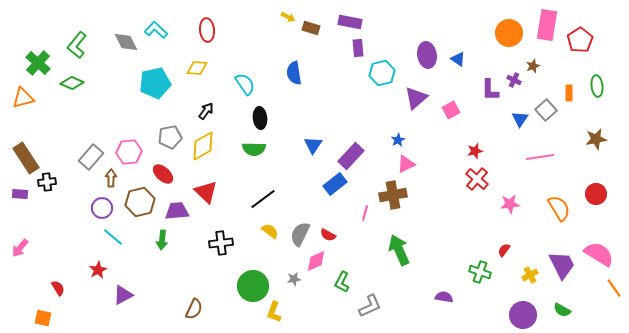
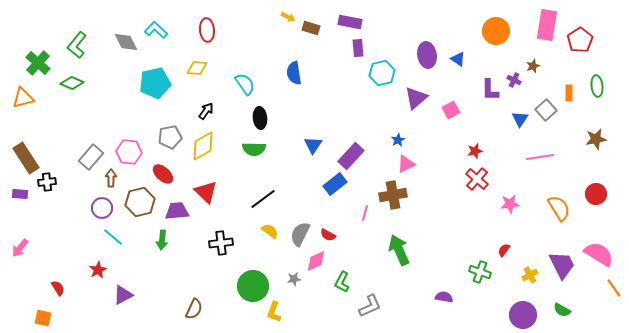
orange circle at (509, 33): moved 13 px left, 2 px up
pink hexagon at (129, 152): rotated 10 degrees clockwise
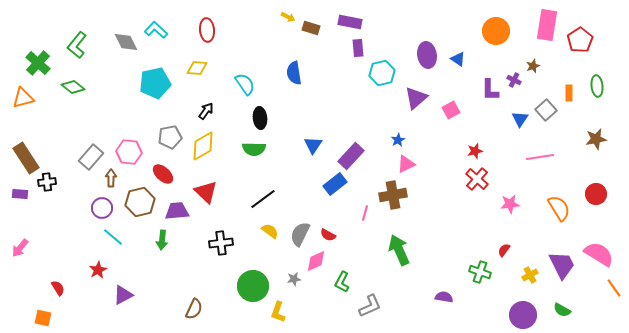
green diamond at (72, 83): moved 1 px right, 4 px down; rotated 15 degrees clockwise
yellow L-shape at (274, 312): moved 4 px right
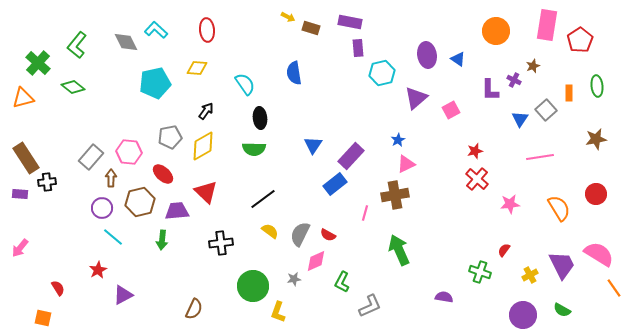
brown cross at (393, 195): moved 2 px right
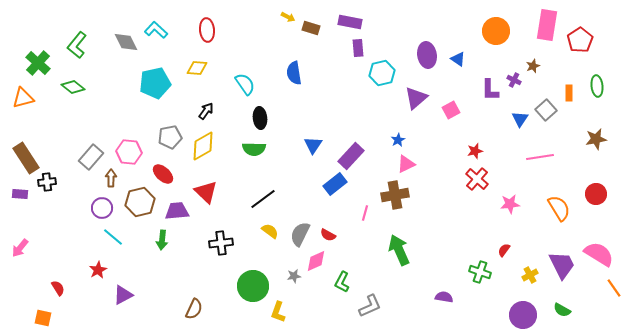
gray star at (294, 279): moved 3 px up
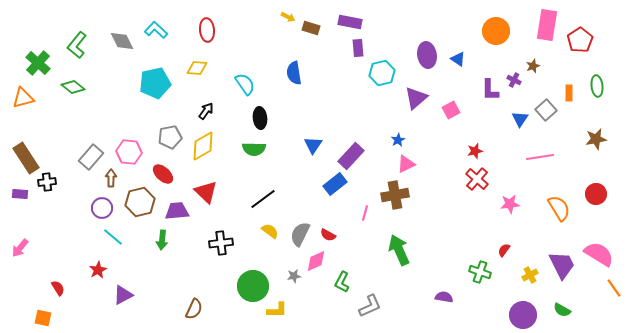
gray diamond at (126, 42): moved 4 px left, 1 px up
yellow L-shape at (278, 312): moved 1 px left, 2 px up; rotated 110 degrees counterclockwise
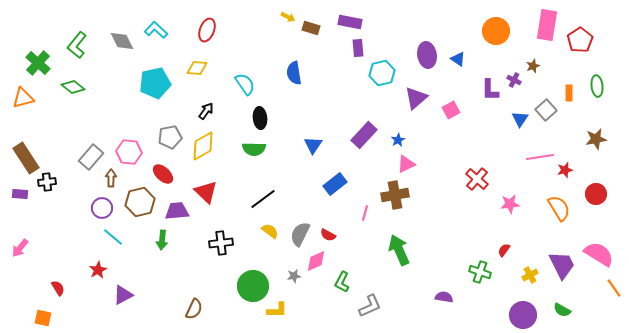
red ellipse at (207, 30): rotated 25 degrees clockwise
red star at (475, 151): moved 90 px right, 19 px down
purple rectangle at (351, 156): moved 13 px right, 21 px up
